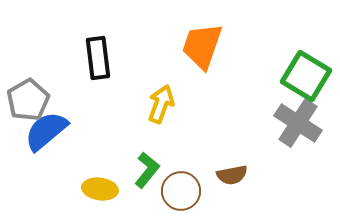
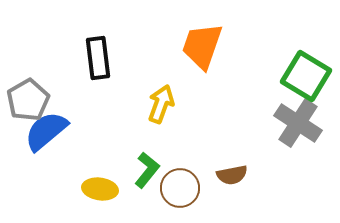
brown circle: moved 1 px left, 3 px up
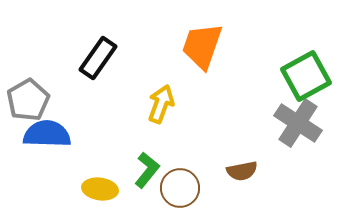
black rectangle: rotated 42 degrees clockwise
green square: rotated 30 degrees clockwise
blue semicircle: moved 1 px right, 3 px down; rotated 42 degrees clockwise
brown semicircle: moved 10 px right, 4 px up
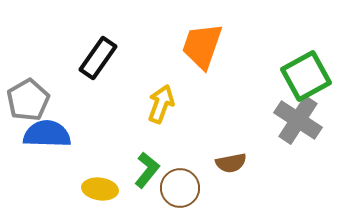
gray cross: moved 3 px up
brown semicircle: moved 11 px left, 8 px up
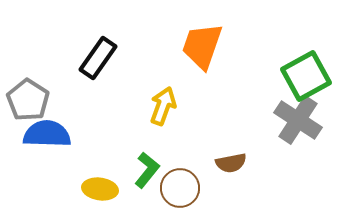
gray pentagon: rotated 9 degrees counterclockwise
yellow arrow: moved 2 px right, 2 px down
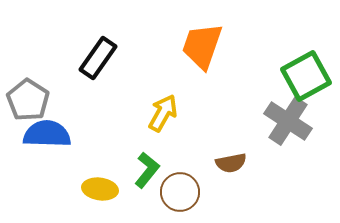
yellow arrow: moved 7 px down; rotated 9 degrees clockwise
gray cross: moved 10 px left, 1 px down
brown circle: moved 4 px down
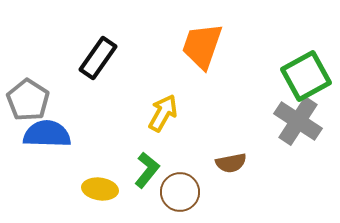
gray cross: moved 10 px right
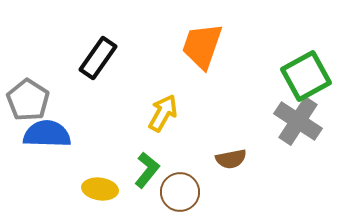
brown semicircle: moved 4 px up
